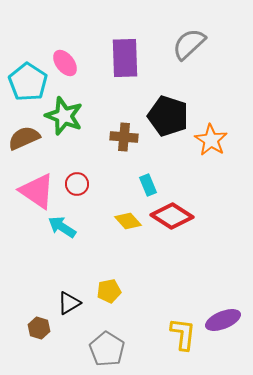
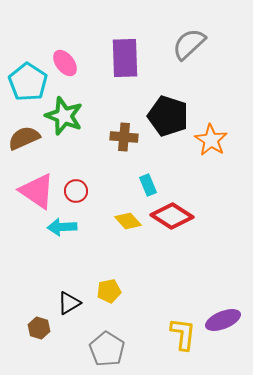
red circle: moved 1 px left, 7 px down
cyan arrow: rotated 36 degrees counterclockwise
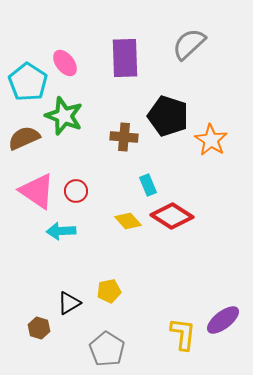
cyan arrow: moved 1 px left, 4 px down
purple ellipse: rotated 16 degrees counterclockwise
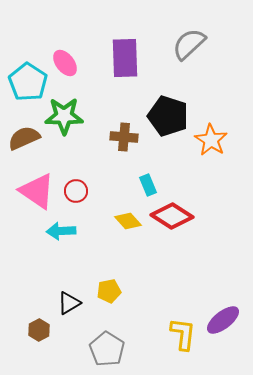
green star: rotated 21 degrees counterclockwise
brown hexagon: moved 2 px down; rotated 15 degrees clockwise
